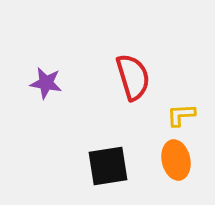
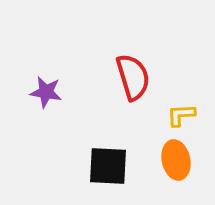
purple star: moved 9 px down
black square: rotated 12 degrees clockwise
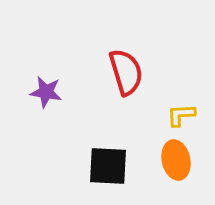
red semicircle: moved 7 px left, 5 px up
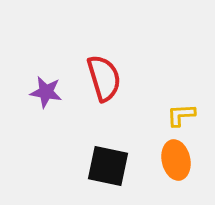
red semicircle: moved 22 px left, 6 px down
black square: rotated 9 degrees clockwise
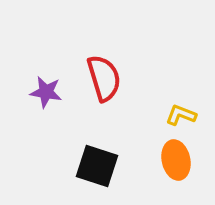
yellow L-shape: rotated 24 degrees clockwise
black square: moved 11 px left; rotated 6 degrees clockwise
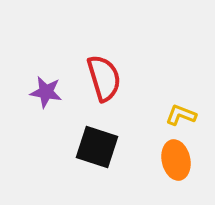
black square: moved 19 px up
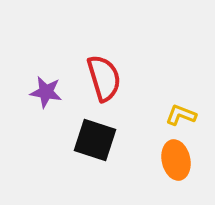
black square: moved 2 px left, 7 px up
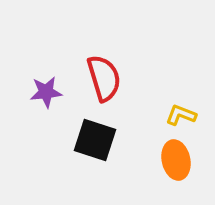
purple star: rotated 16 degrees counterclockwise
